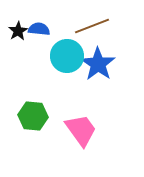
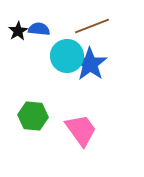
blue star: moved 8 px left
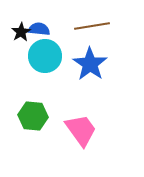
brown line: rotated 12 degrees clockwise
black star: moved 3 px right, 1 px down
cyan circle: moved 22 px left
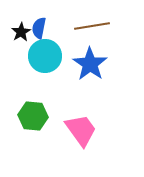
blue semicircle: moved 1 px up; rotated 85 degrees counterclockwise
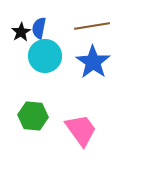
blue star: moved 3 px right, 2 px up
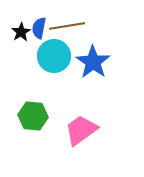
brown line: moved 25 px left
cyan circle: moved 9 px right
pink trapezoid: rotated 90 degrees counterclockwise
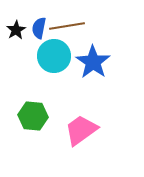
black star: moved 5 px left, 2 px up
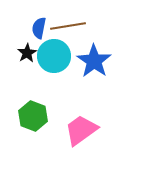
brown line: moved 1 px right
black star: moved 11 px right, 23 px down
blue star: moved 1 px right, 1 px up
green hexagon: rotated 16 degrees clockwise
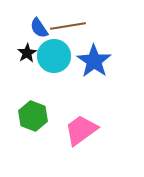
blue semicircle: rotated 45 degrees counterclockwise
